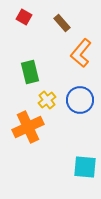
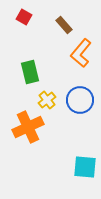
brown rectangle: moved 2 px right, 2 px down
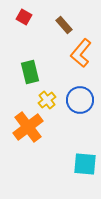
orange cross: rotated 12 degrees counterclockwise
cyan square: moved 3 px up
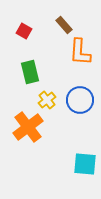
red square: moved 14 px down
orange L-shape: moved 1 px left, 1 px up; rotated 36 degrees counterclockwise
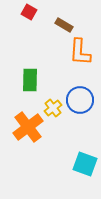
brown rectangle: rotated 18 degrees counterclockwise
red square: moved 5 px right, 19 px up
green rectangle: moved 8 px down; rotated 15 degrees clockwise
yellow cross: moved 6 px right, 8 px down
cyan square: rotated 15 degrees clockwise
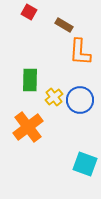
yellow cross: moved 1 px right, 11 px up
